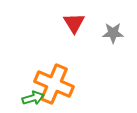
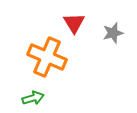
gray star: rotated 15 degrees counterclockwise
orange cross: moved 7 px left, 27 px up
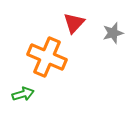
red triangle: rotated 15 degrees clockwise
green arrow: moved 10 px left, 4 px up
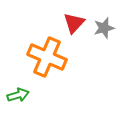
gray star: moved 9 px left, 5 px up
green arrow: moved 5 px left, 1 px down
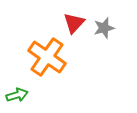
orange cross: rotated 12 degrees clockwise
green arrow: moved 1 px left
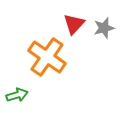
red triangle: moved 1 px down
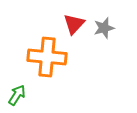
orange cross: rotated 30 degrees counterclockwise
green arrow: rotated 40 degrees counterclockwise
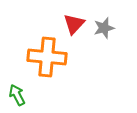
green arrow: rotated 60 degrees counterclockwise
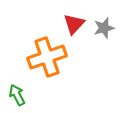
orange cross: rotated 24 degrees counterclockwise
